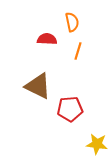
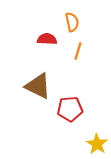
yellow star: rotated 25 degrees clockwise
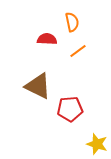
orange line: rotated 36 degrees clockwise
yellow star: rotated 15 degrees counterclockwise
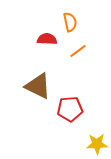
orange semicircle: moved 2 px left
yellow star: rotated 20 degrees counterclockwise
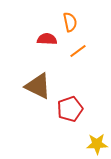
red pentagon: rotated 15 degrees counterclockwise
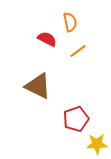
red semicircle: rotated 24 degrees clockwise
red pentagon: moved 6 px right, 10 px down
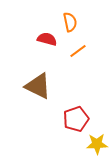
red semicircle: rotated 12 degrees counterclockwise
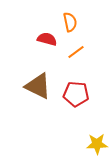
orange line: moved 2 px left, 1 px down
red pentagon: moved 25 px up; rotated 25 degrees clockwise
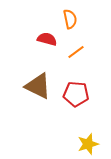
orange semicircle: moved 3 px up
yellow star: moved 9 px left; rotated 15 degrees counterclockwise
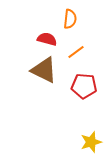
orange semicircle: rotated 18 degrees clockwise
brown triangle: moved 6 px right, 16 px up
red pentagon: moved 8 px right, 8 px up
yellow star: moved 3 px right, 2 px up
